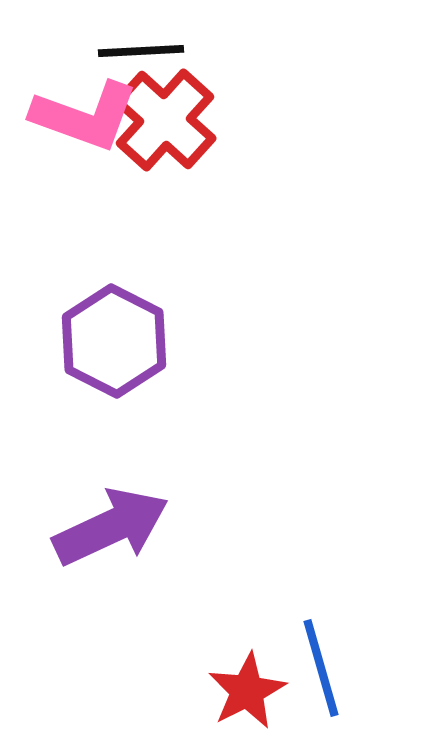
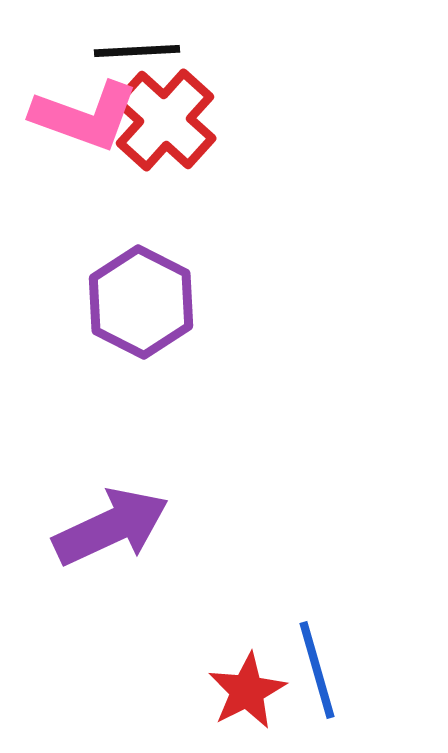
black line: moved 4 px left
purple hexagon: moved 27 px right, 39 px up
blue line: moved 4 px left, 2 px down
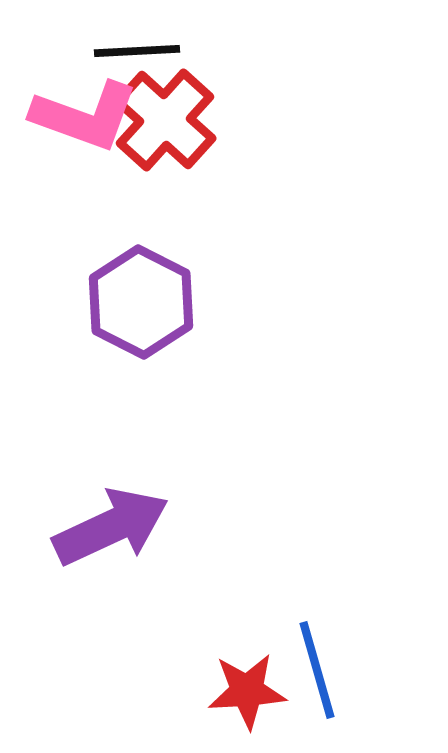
red star: rotated 24 degrees clockwise
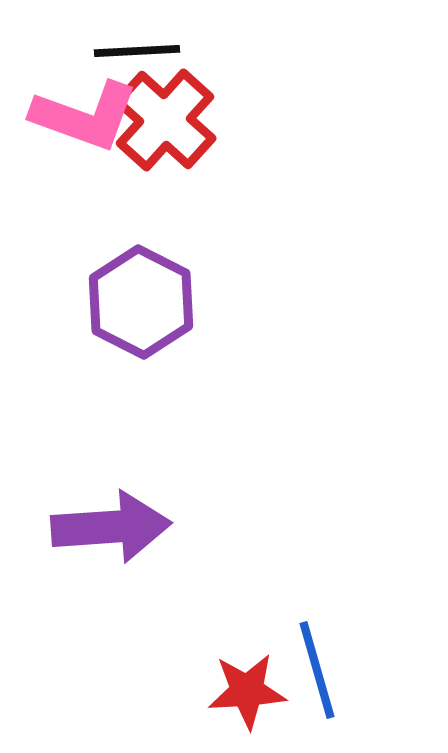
purple arrow: rotated 21 degrees clockwise
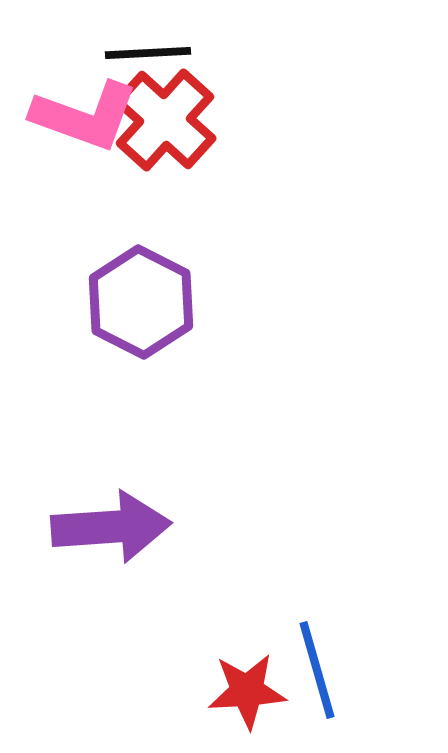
black line: moved 11 px right, 2 px down
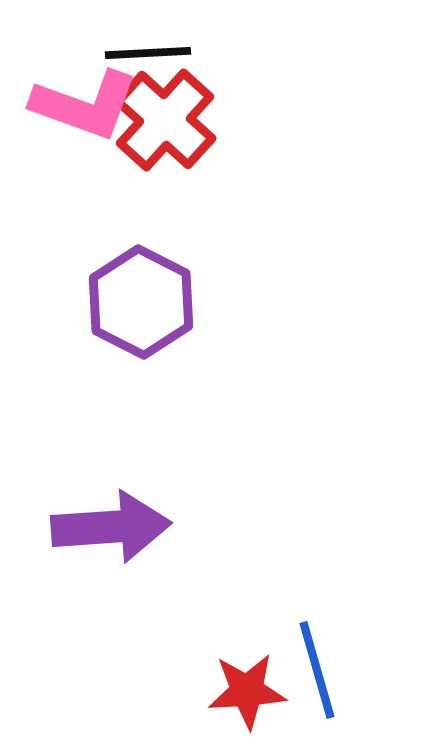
pink L-shape: moved 11 px up
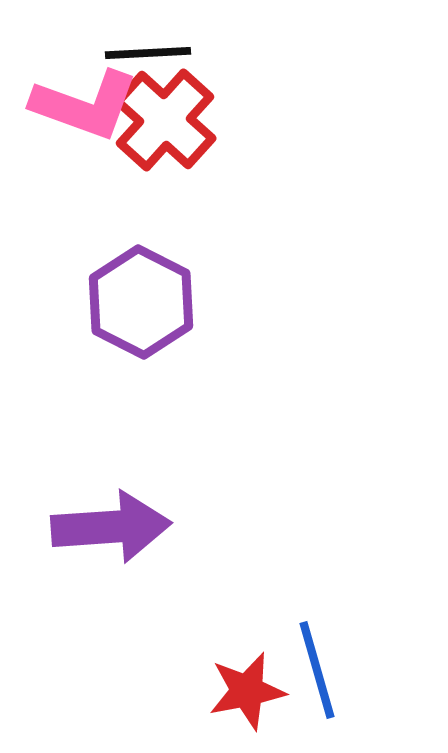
red star: rotated 8 degrees counterclockwise
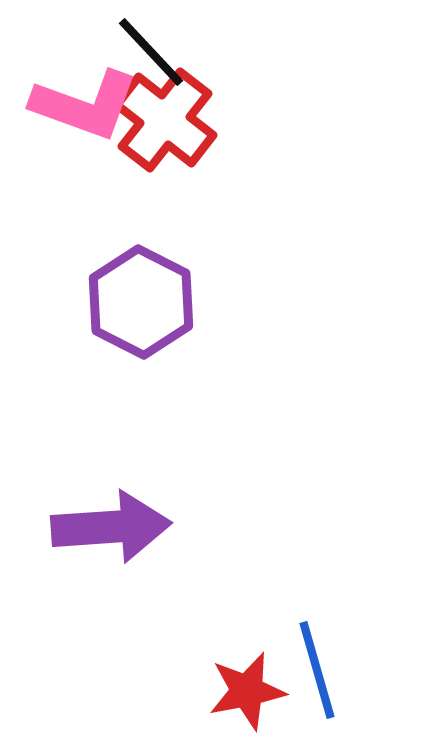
black line: moved 3 px right, 1 px up; rotated 50 degrees clockwise
red cross: rotated 4 degrees counterclockwise
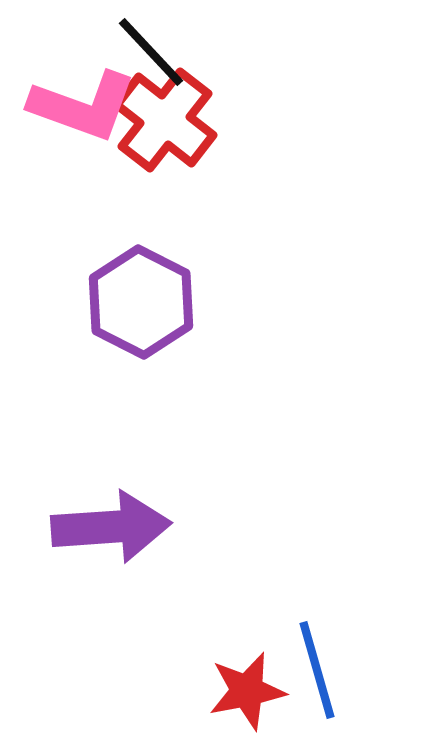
pink L-shape: moved 2 px left, 1 px down
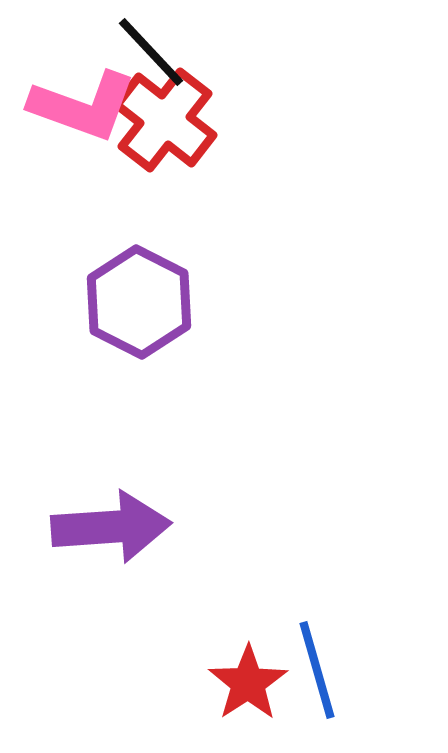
purple hexagon: moved 2 px left
red star: moved 1 px right, 8 px up; rotated 22 degrees counterclockwise
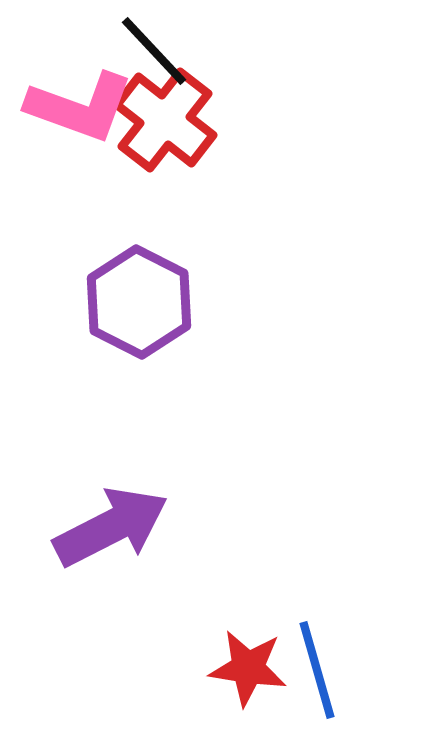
black line: moved 3 px right, 1 px up
pink L-shape: moved 3 px left, 1 px down
purple arrow: rotated 23 degrees counterclockwise
red star: moved 15 px up; rotated 30 degrees counterclockwise
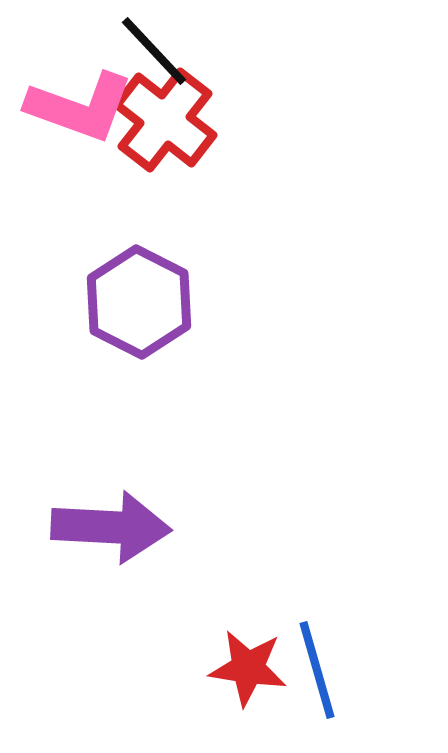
purple arrow: rotated 30 degrees clockwise
